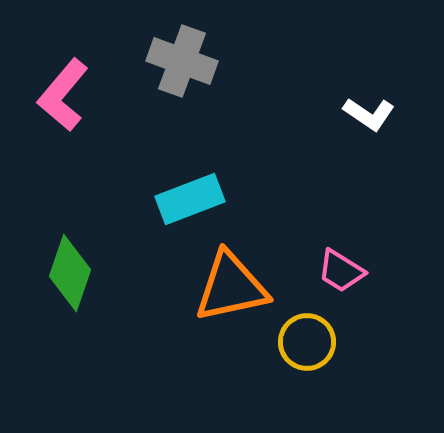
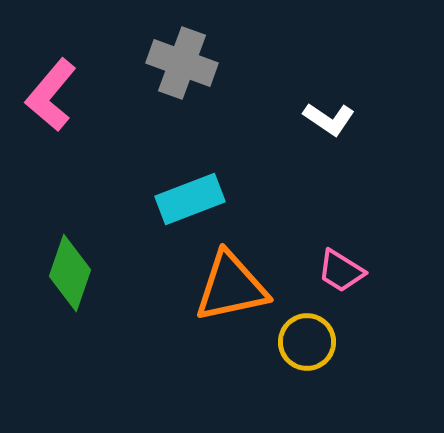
gray cross: moved 2 px down
pink L-shape: moved 12 px left
white L-shape: moved 40 px left, 5 px down
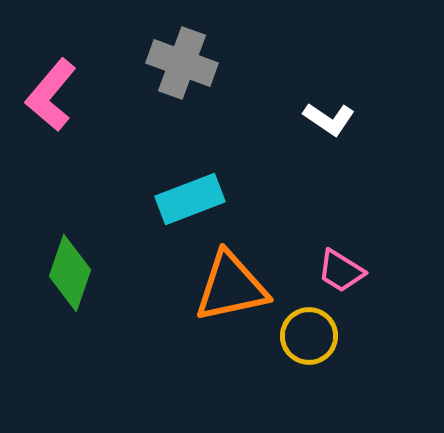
yellow circle: moved 2 px right, 6 px up
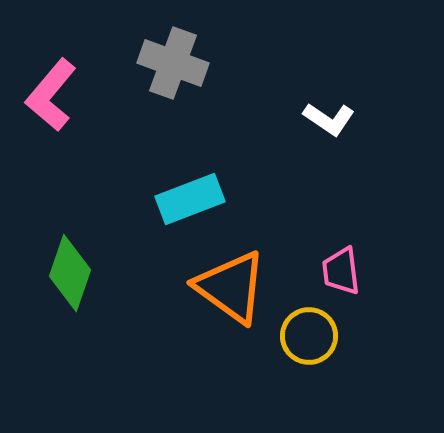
gray cross: moved 9 px left
pink trapezoid: rotated 51 degrees clockwise
orange triangle: rotated 48 degrees clockwise
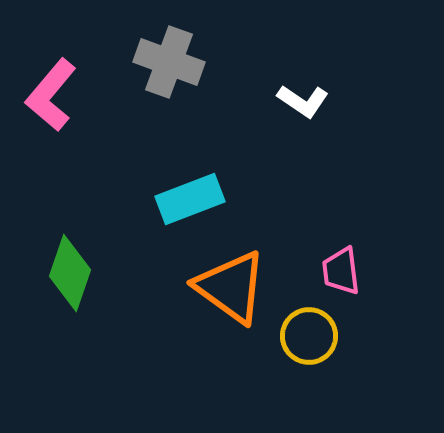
gray cross: moved 4 px left, 1 px up
white L-shape: moved 26 px left, 18 px up
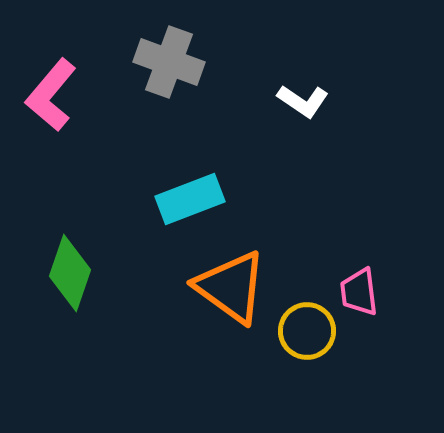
pink trapezoid: moved 18 px right, 21 px down
yellow circle: moved 2 px left, 5 px up
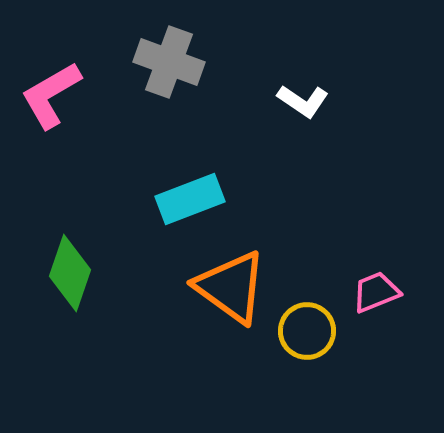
pink L-shape: rotated 20 degrees clockwise
pink trapezoid: moved 17 px right; rotated 75 degrees clockwise
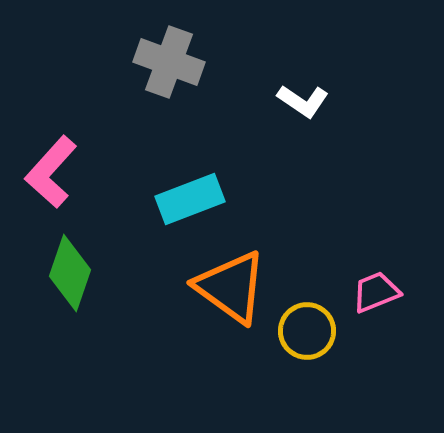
pink L-shape: moved 77 px down; rotated 18 degrees counterclockwise
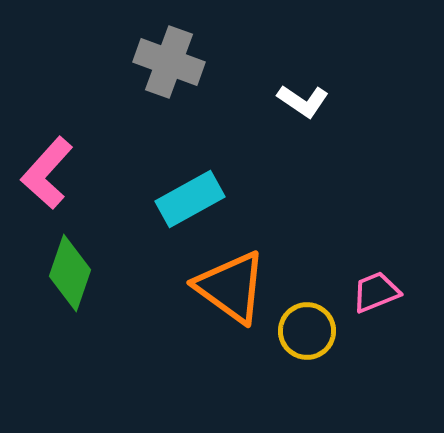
pink L-shape: moved 4 px left, 1 px down
cyan rectangle: rotated 8 degrees counterclockwise
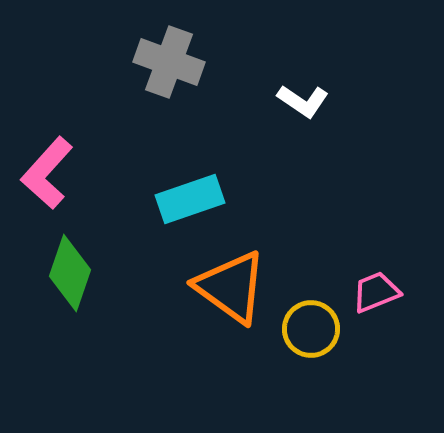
cyan rectangle: rotated 10 degrees clockwise
yellow circle: moved 4 px right, 2 px up
